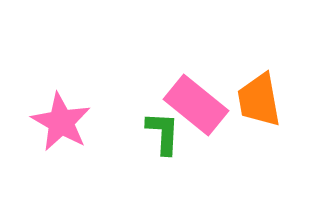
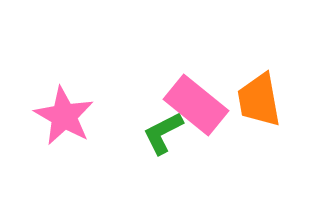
pink star: moved 3 px right, 6 px up
green L-shape: rotated 120 degrees counterclockwise
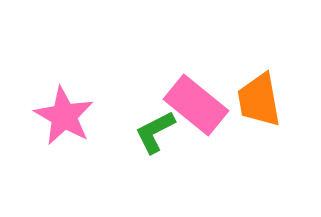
green L-shape: moved 8 px left, 1 px up
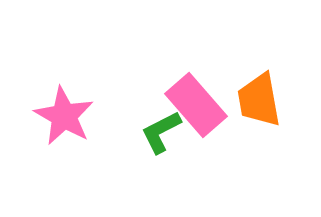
pink rectangle: rotated 10 degrees clockwise
green L-shape: moved 6 px right
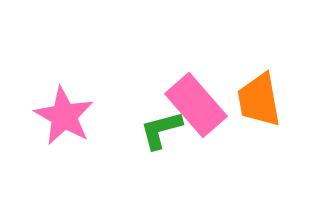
green L-shape: moved 2 px up; rotated 12 degrees clockwise
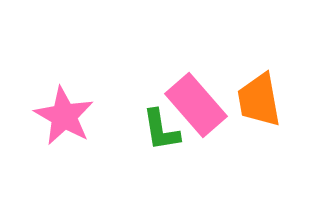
green L-shape: rotated 84 degrees counterclockwise
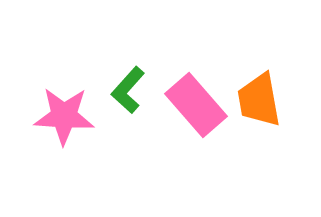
pink star: rotated 26 degrees counterclockwise
green L-shape: moved 33 px left, 40 px up; rotated 51 degrees clockwise
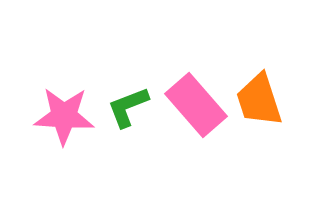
green L-shape: moved 17 px down; rotated 27 degrees clockwise
orange trapezoid: rotated 8 degrees counterclockwise
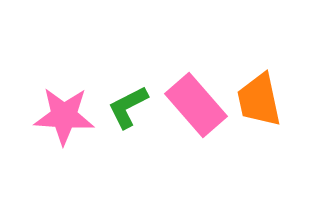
orange trapezoid: rotated 6 degrees clockwise
green L-shape: rotated 6 degrees counterclockwise
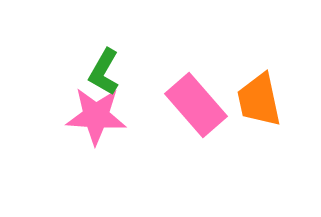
green L-shape: moved 24 px left, 35 px up; rotated 33 degrees counterclockwise
pink star: moved 32 px right
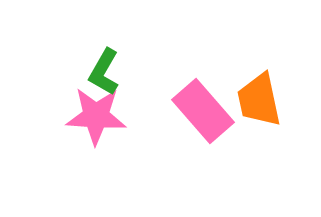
pink rectangle: moved 7 px right, 6 px down
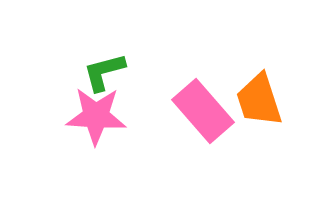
green L-shape: rotated 45 degrees clockwise
orange trapezoid: rotated 6 degrees counterclockwise
